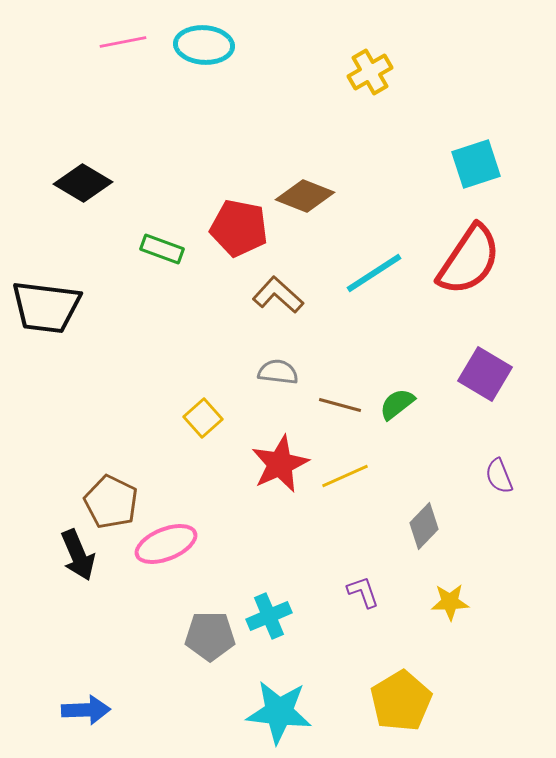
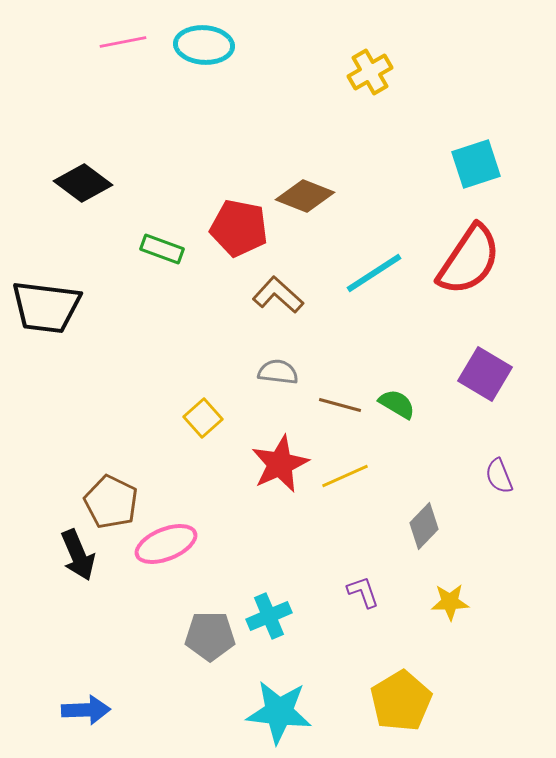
black diamond: rotated 6 degrees clockwise
green semicircle: rotated 69 degrees clockwise
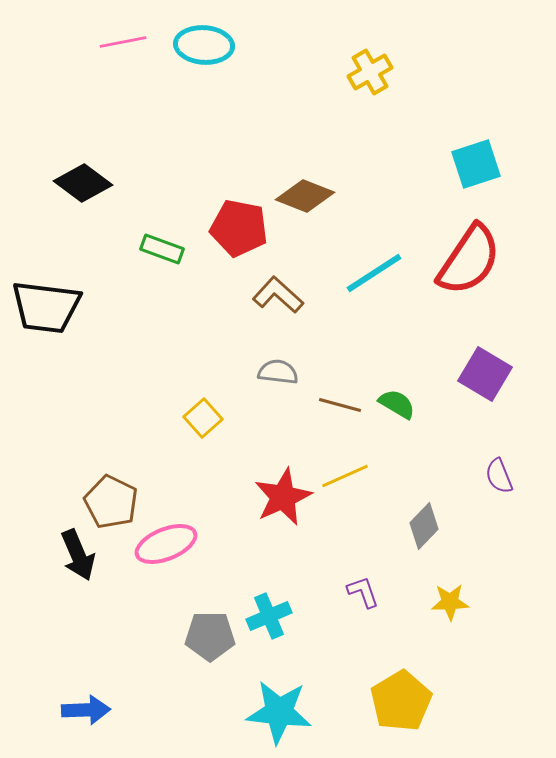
red star: moved 3 px right, 33 px down
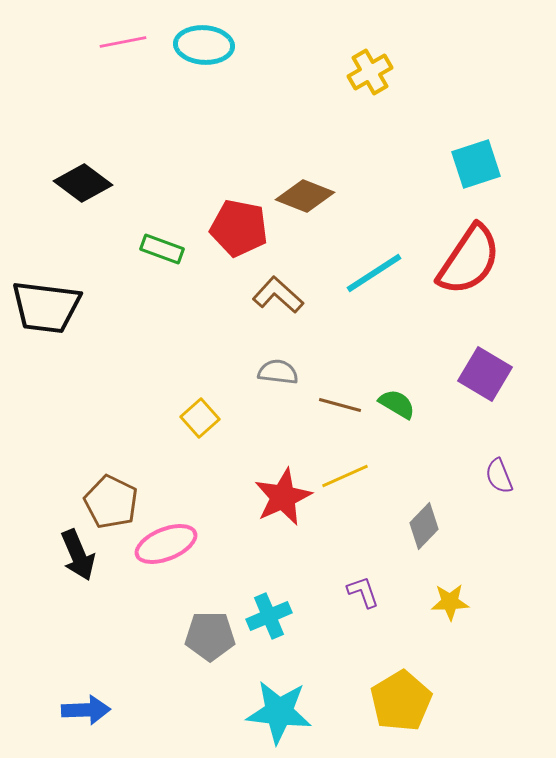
yellow square: moved 3 px left
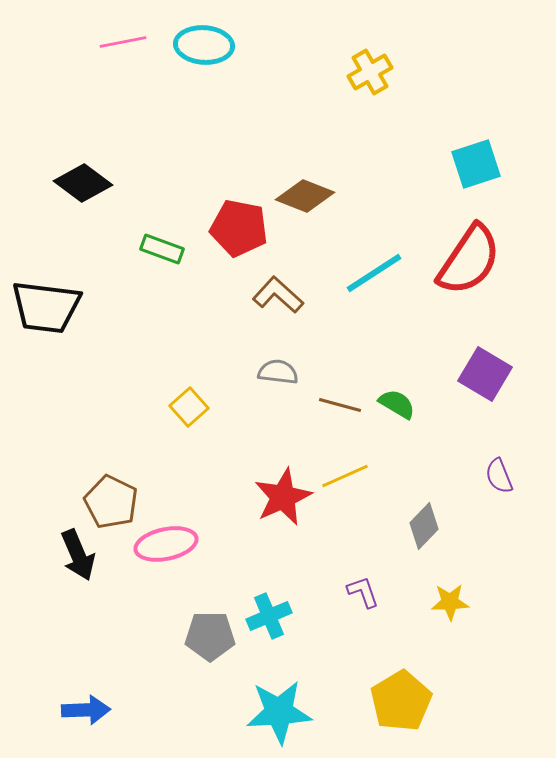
yellow square: moved 11 px left, 11 px up
pink ellipse: rotated 10 degrees clockwise
cyan star: rotated 10 degrees counterclockwise
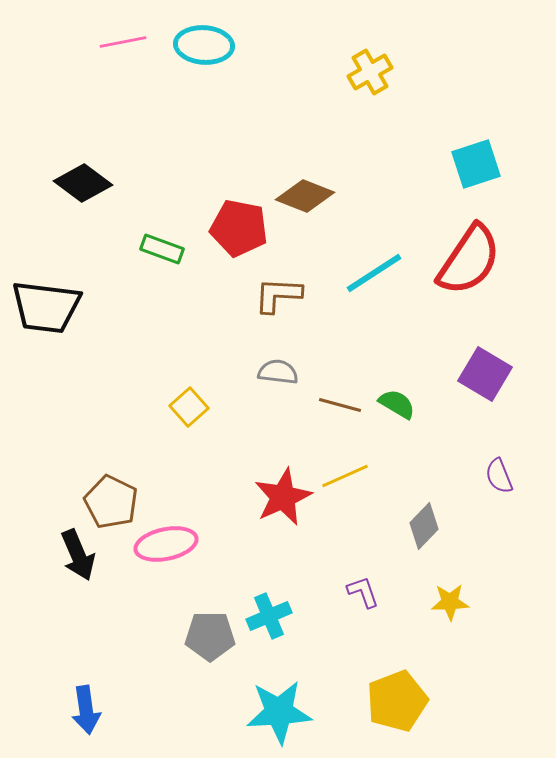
brown L-shape: rotated 39 degrees counterclockwise
yellow pentagon: moved 4 px left; rotated 10 degrees clockwise
blue arrow: rotated 84 degrees clockwise
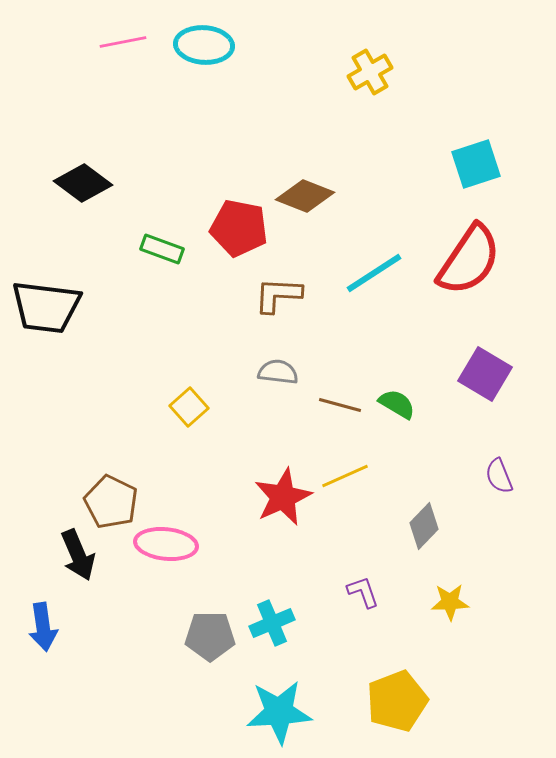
pink ellipse: rotated 18 degrees clockwise
cyan cross: moved 3 px right, 7 px down
blue arrow: moved 43 px left, 83 px up
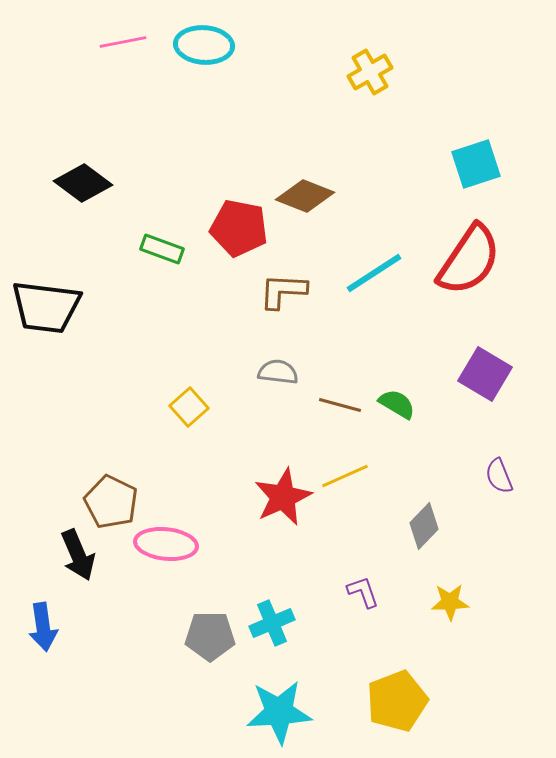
brown L-shape: moved 5 px right, 4 px up
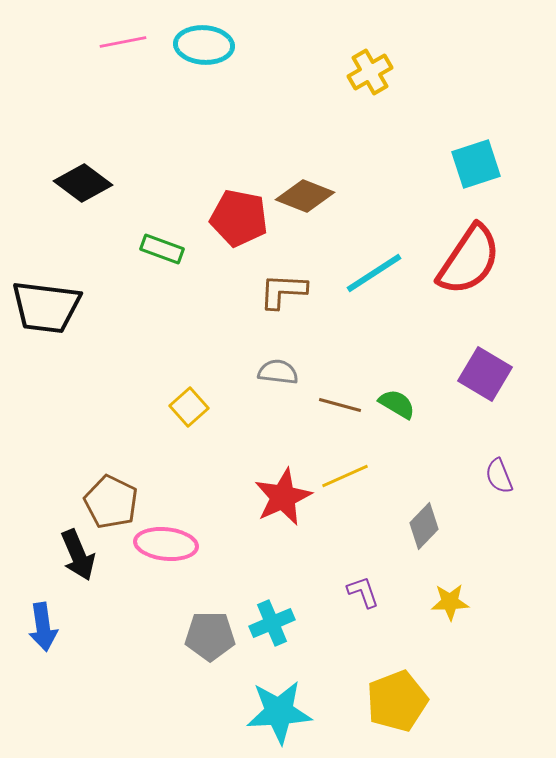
red pentagon: moved 10 px up
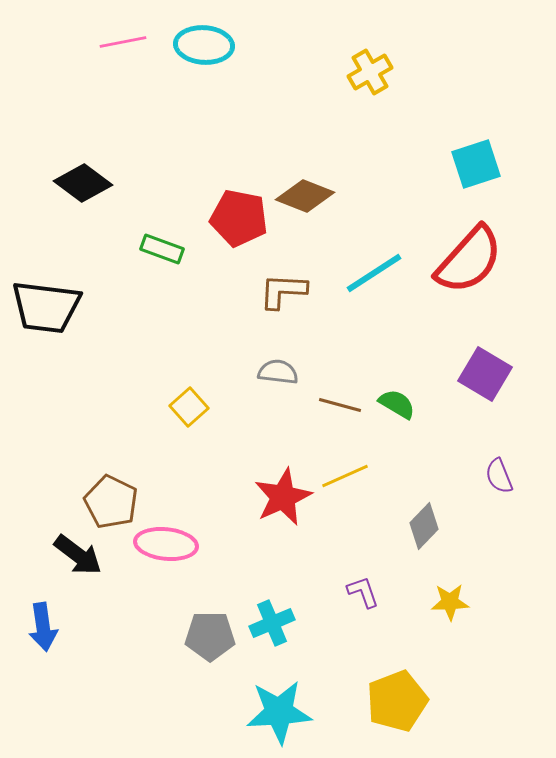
red semicircle: rotated 8 degrees clockwise
black arrow: rotated 30 degrees counterclockwise
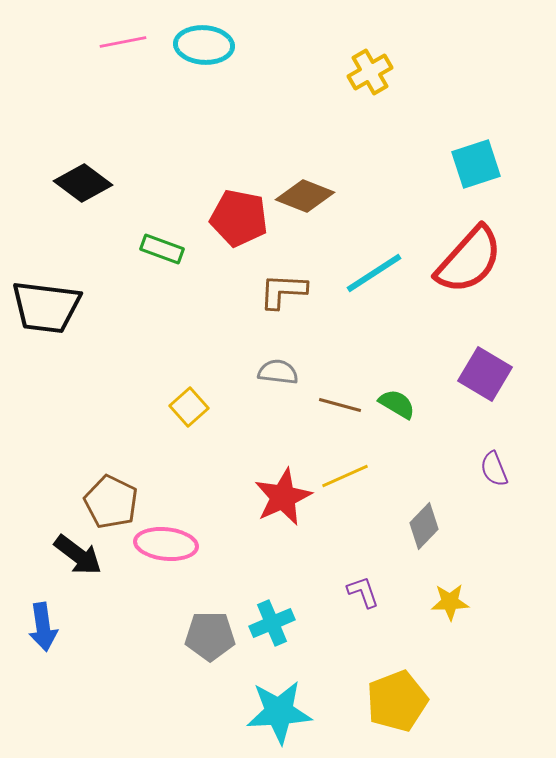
purple semicircle: moved 5 px left, 7 px up
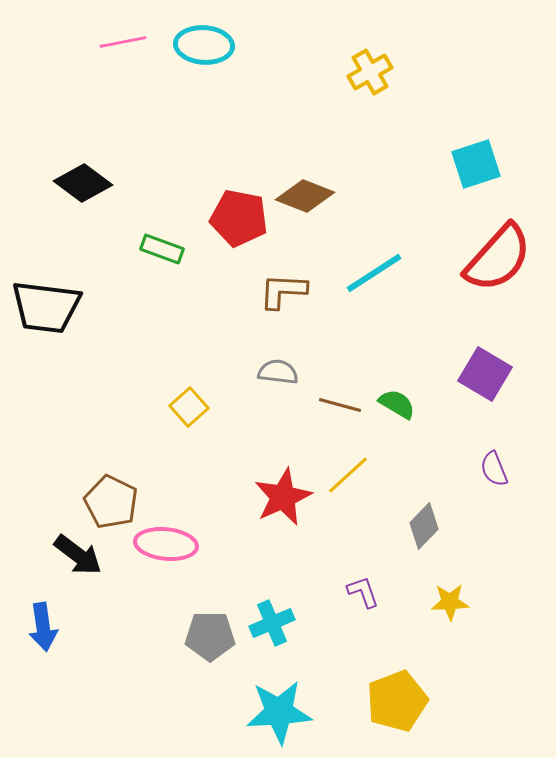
red semicircle: moved 29 px right, 2 px up
yellow line: moved 3 px right, 1 px up; rotated 18 degrees counterclockwise
